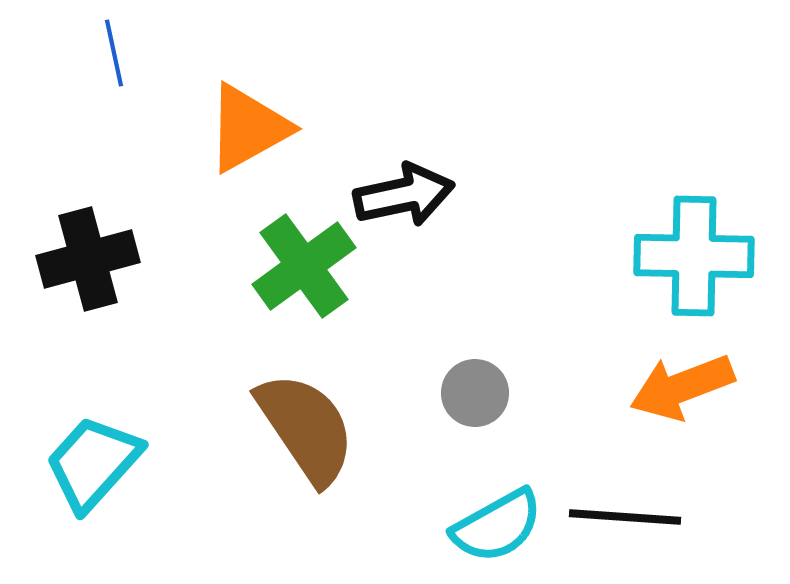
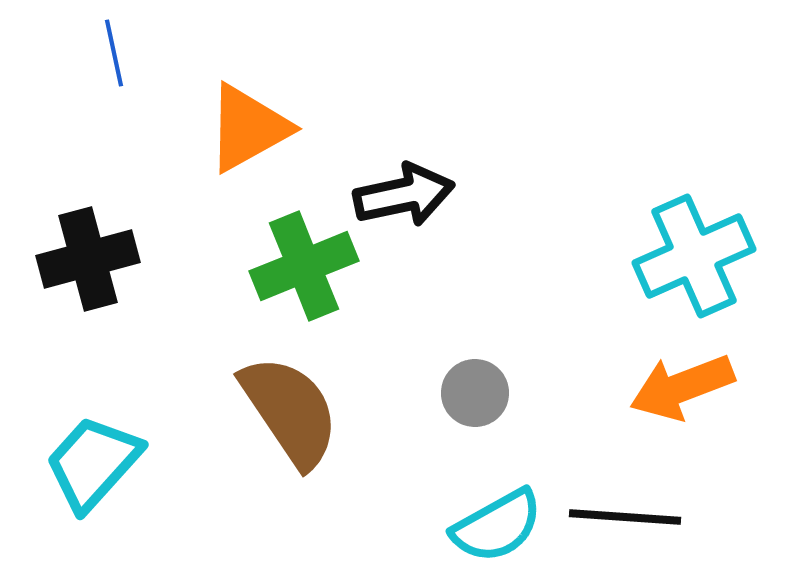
cyan cross: rotated 25 degrees counterclockwise
green cross: rotated 14 degrees clockwise
brown semicircle: moved 16 px left, 17 px up
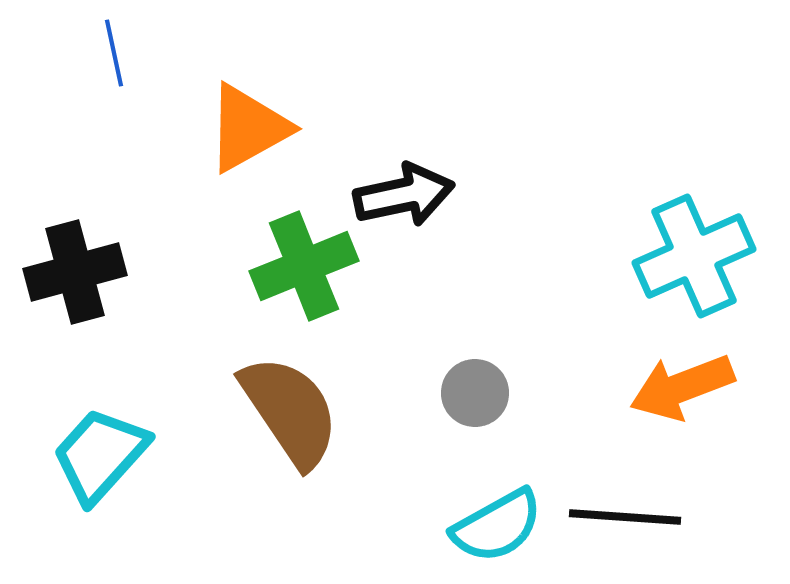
black cross: moved 13 px left, 13 px down
cyan trapezoid: moved 7 px right, 8 px up
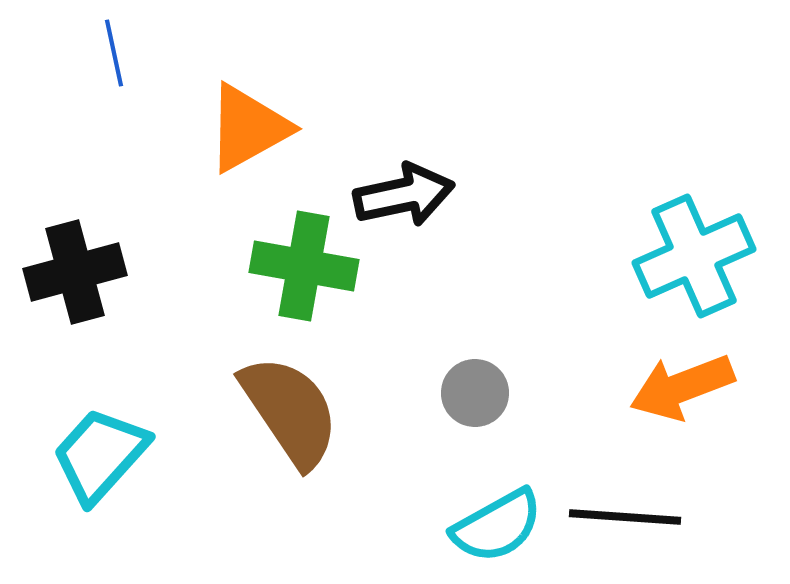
green cross: rotated 32 degrees clockwise
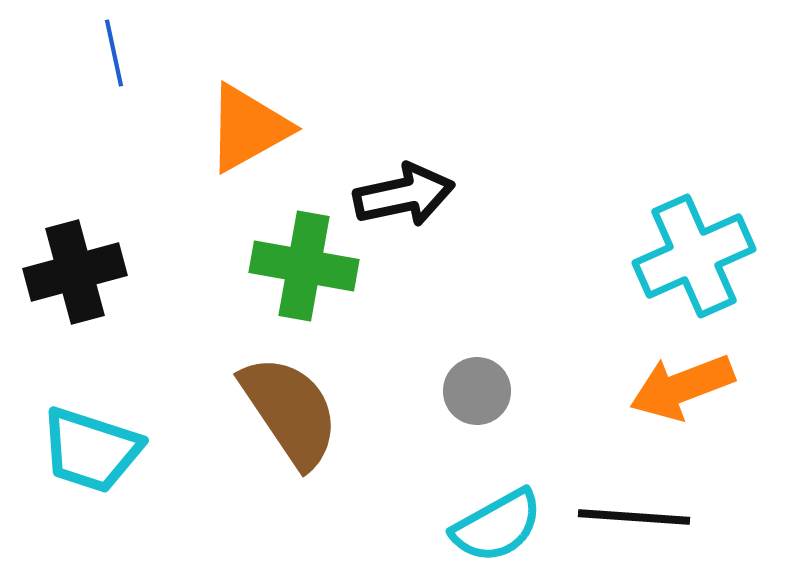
gray circle: moved 2 px right, 2 px up
cyan trapezoid: moved 9 px left, 5 px up; rotated 114 degrees counterclockwise
black line: moved 9 px right
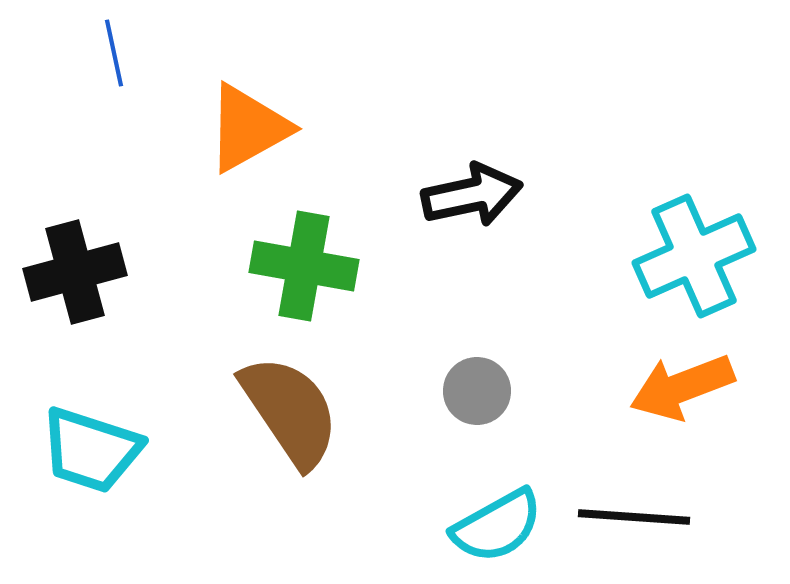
black arrow: moved 68 px right
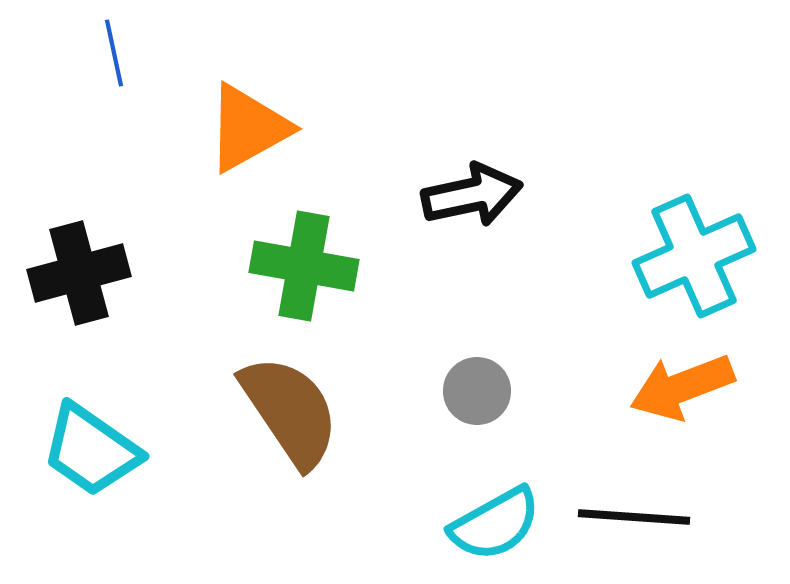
black cross: moved 4 px right, 1 px down
cyan trapezoid: rotated 17 degrees clockwise
cyan semicircle: moved 2 px left, 2 px up
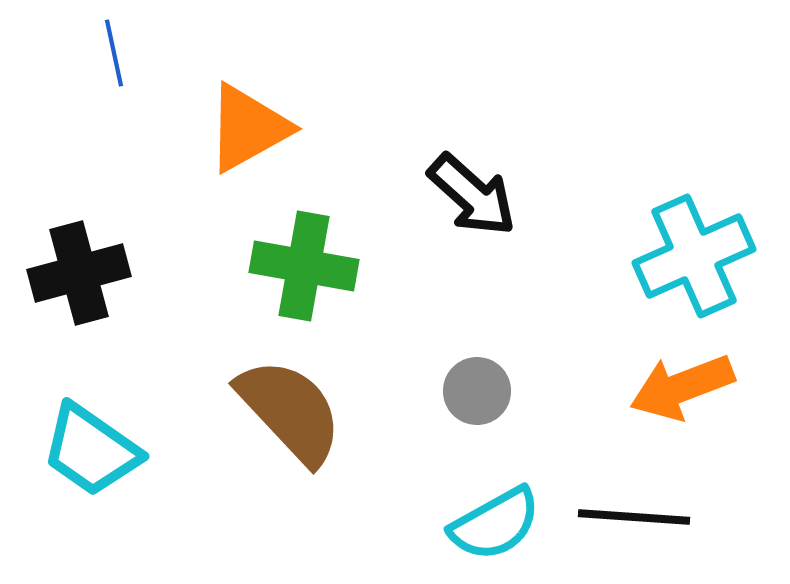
black arrow: rotated 54 degrees clockwise
brown semicircle: rotated 9 degrees counterclockwise
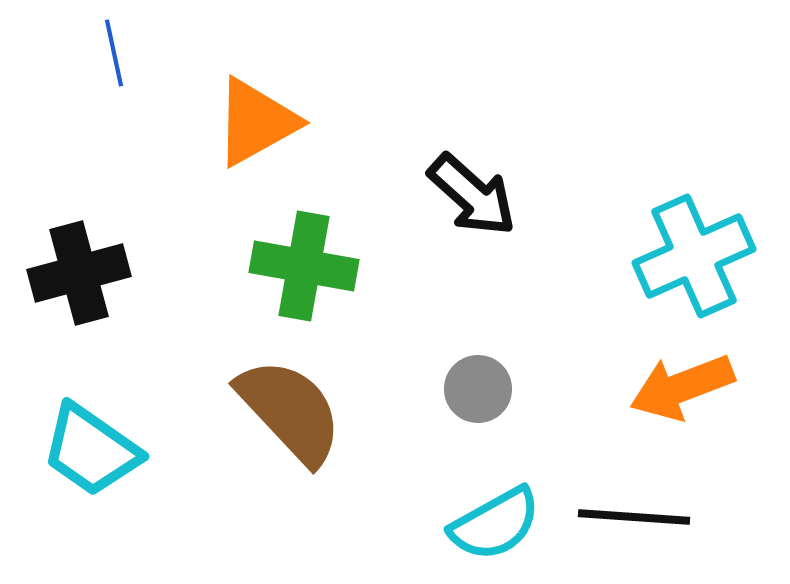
orange triangle: moved 8 px right, 6 px up
gray circle: moved 1 px right, 2 px up
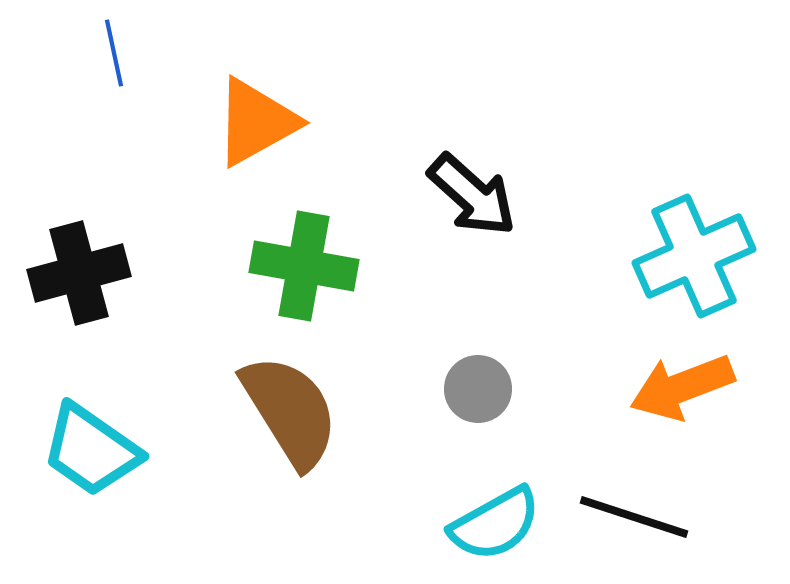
brown semicircle: rotated 11 degrees clockwise
black line: rotated 14 degrees clockwise
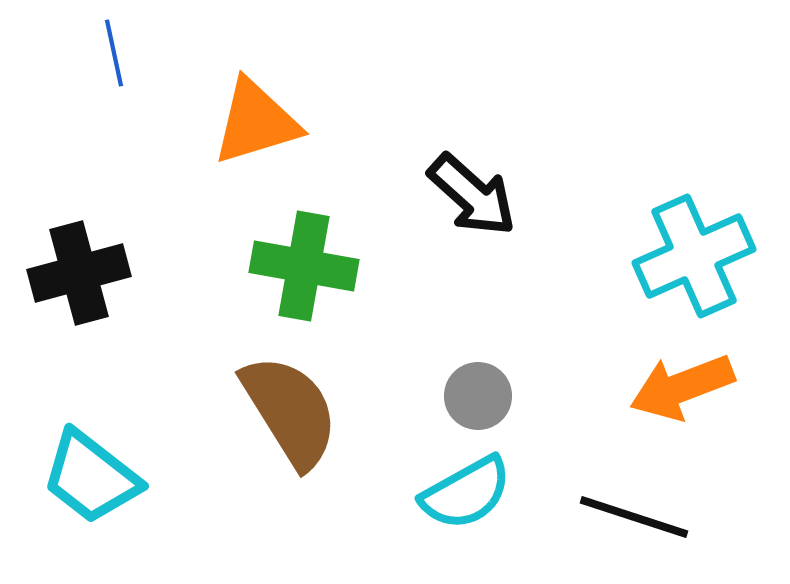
orange triangle: rotated 12 degrees clockwise
gray circle: moved 7 px down
cyan trapezoid: moved 27 px down; rotated 3 degrees clockwise
cyan semicircle: moved 29 px left, 31 px up
